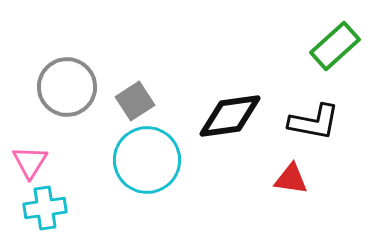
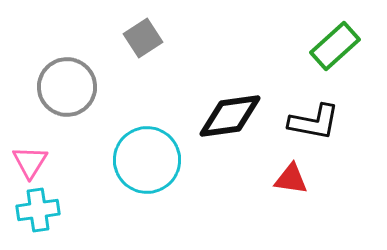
gray square: moved 8 px right, 63 px up
cyan cross: moved 7 px left, 2 px down
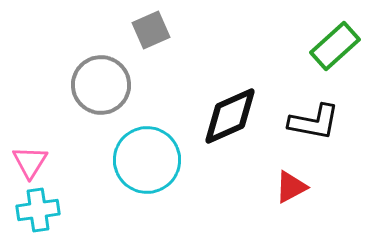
gray square: moved 8 px right, 8 px up; rotated 9 degrees clockwise
gray circle: moved 34 px right, 2 px up
black diamond: rotated 16 degrees counterclockwise
red triangle: moved 8 px down; rotated 36 degrees counterclockwise
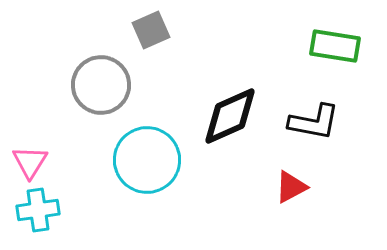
green rectangle: rotated 51 degrees clockwise
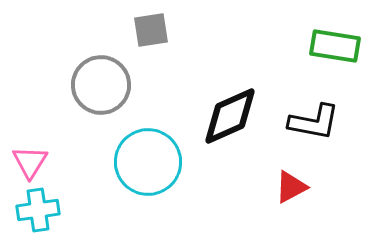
gray square: rotated 15 degrees clockwise
cyan circle: moved 1 px right, 2 px down
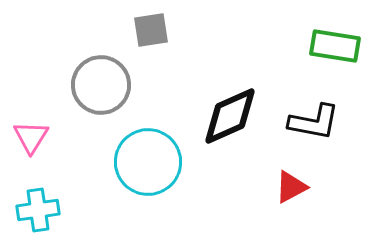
pink triangle: moved 1 px right, 25 px up
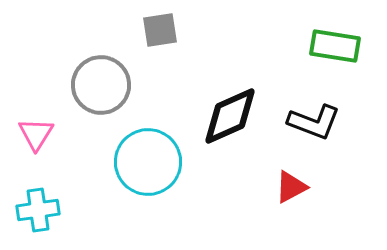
gray square: moved 9 px right
black L-shape: rotated 10 degrees clockwise
pink triangle: moved 5 px right, 3 px up
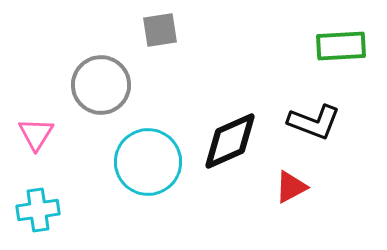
green rectangle: moved 6 px right; rotated 12 degrees counterclockwise
black diamond: moved 25 px down
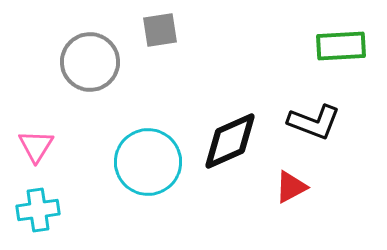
gray circle: moved 11 px left, 23 px up
pink triangle: moved 12 px down
